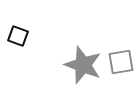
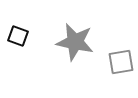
gray star: moved 8 px left, 23 px up; rotated 9 degrees counterclockwise
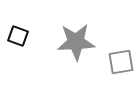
gray star: moved 1 px right; rotated 15 degrees counterclockwise
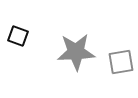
gray star: moved 10 px down
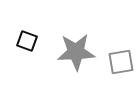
black square: moved 9 px right, 5 px down
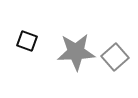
gray square: moved 6 px left, 5 px up; rotated 32 degrees counterclockwise
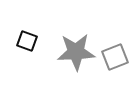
gray square: rotated 20 degrees clockwise
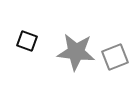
gray star: rotated 9 degrees clockwise
